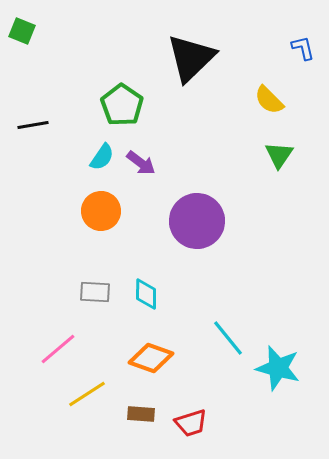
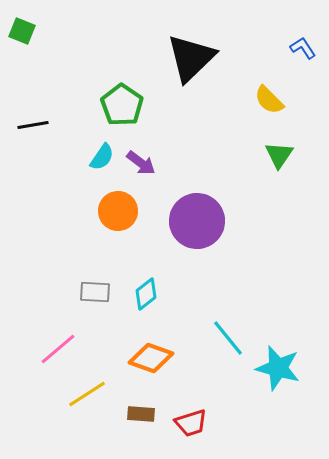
blue L-shape: rotated 20 degrees counterclockwise
orange circle: moved 17 px right
cyan diamond: rotated 52 degrees clockwise
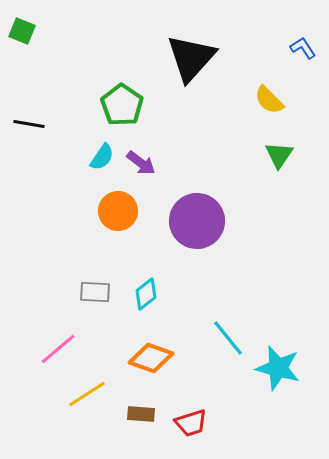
black triangle: rotated 4 degrees counterclockwise
black line: moved 4 px left, 1 px up; rotated 20 degrees clockwise
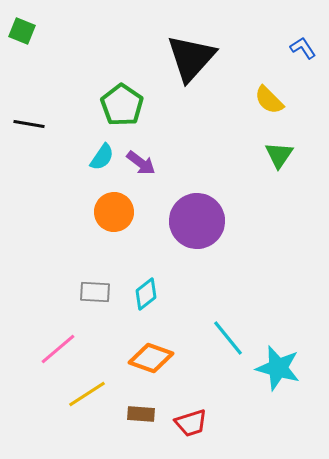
orange circle: moved 4 px left, 1 px down
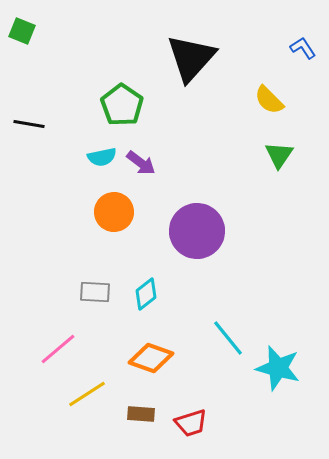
cyan semicircle: rotated 44 degrees clockwise
purple circle: moved 10 px down
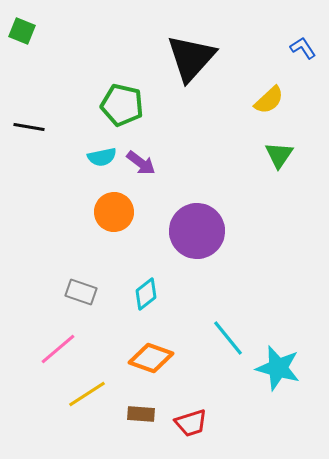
yellow semicircle: rotated 88 degrees counterclockwise
green pentagon: rotated 21 degrees counterclockwise
black line: moved 3 px down
gray rectangle: moved 14 px left; rotated 16 degrees clockwise
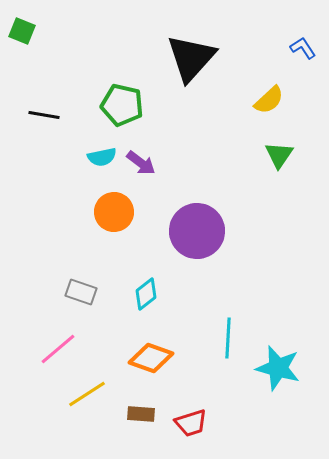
black line: moved 15 px right, 12 px up
cyan line: rotated 42 degrees clockwise
